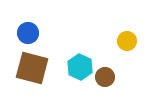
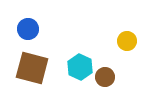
blue circle: moved 4 px up
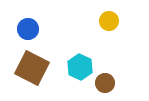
yellow circle: moved 18 px left, 20 px up
brown square: rotated 12 degrees clockwise
brown circle: moved 6 px down
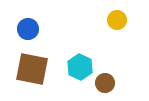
yellow circle: moved 8 px right, 1 px up
brown square: moved 1 px down; rotated 16 degrees counterclockwise
